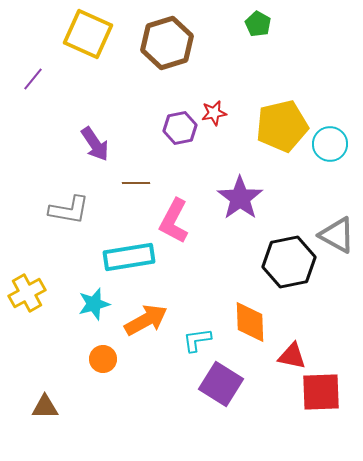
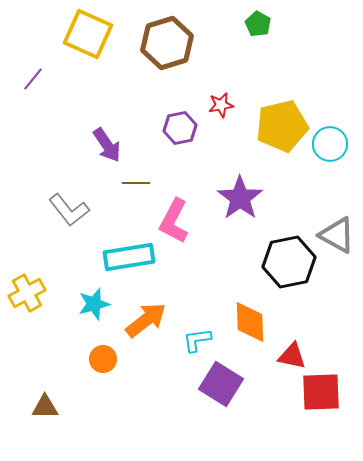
red star: moved 7 px right, 8 px up
purple arrow: moved 12 px right, 1 px down
gray L-shape: rotated 42 degrees clockwise
orange arrow: rotated 9 degrees counterclockwise
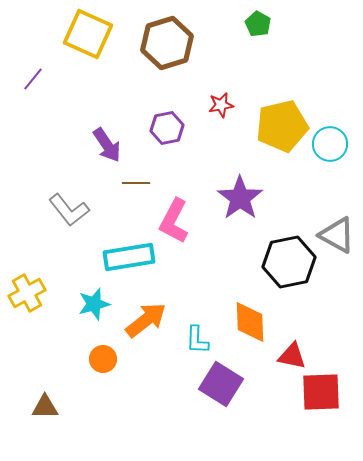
purple hexagon: moved 13 px left
cyan L-shape: rotated 80 degrees counterclockwise
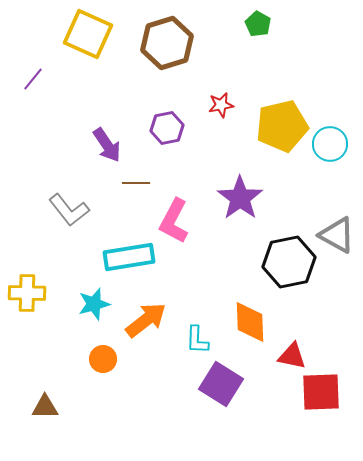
yellow cross: rotated 30 degrees clockwise
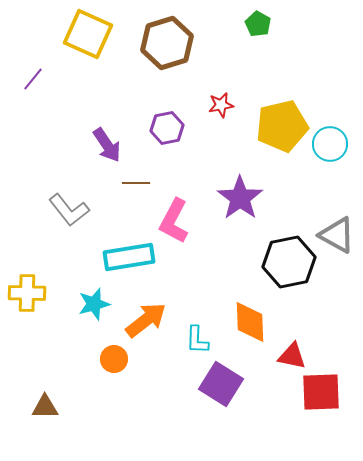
orange circle: moved 11 px right
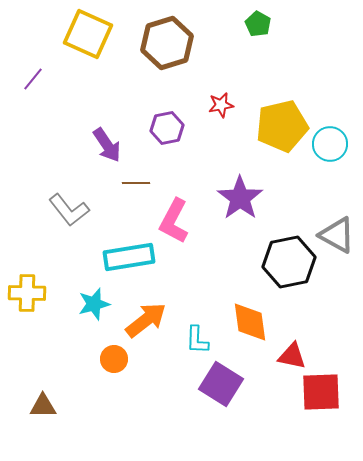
orange diamond: rotated 6 degrees counterclockwise
brown triangle: moved 2 px left, 1 px up
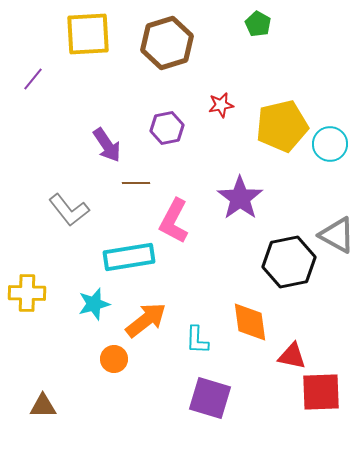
yellow square: rotated 27 degrees counterclockwise
purple square: moved 11 px left, 14 px down; rotated 15 degrees counterclockwise
